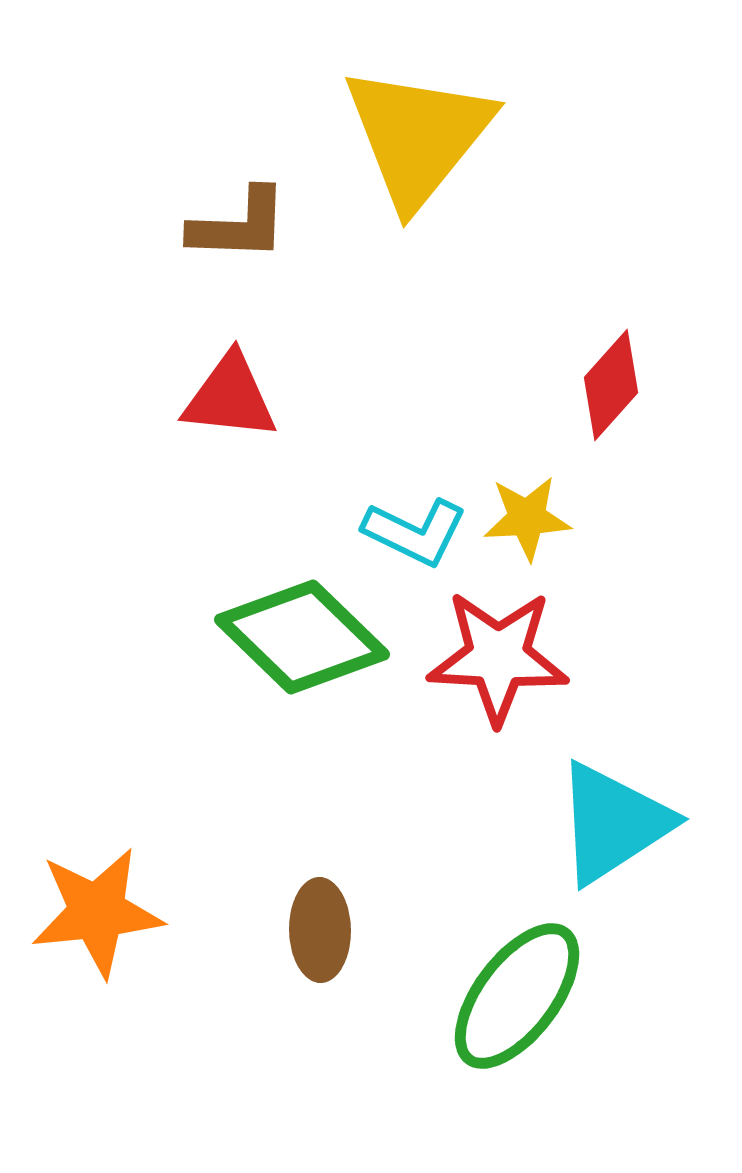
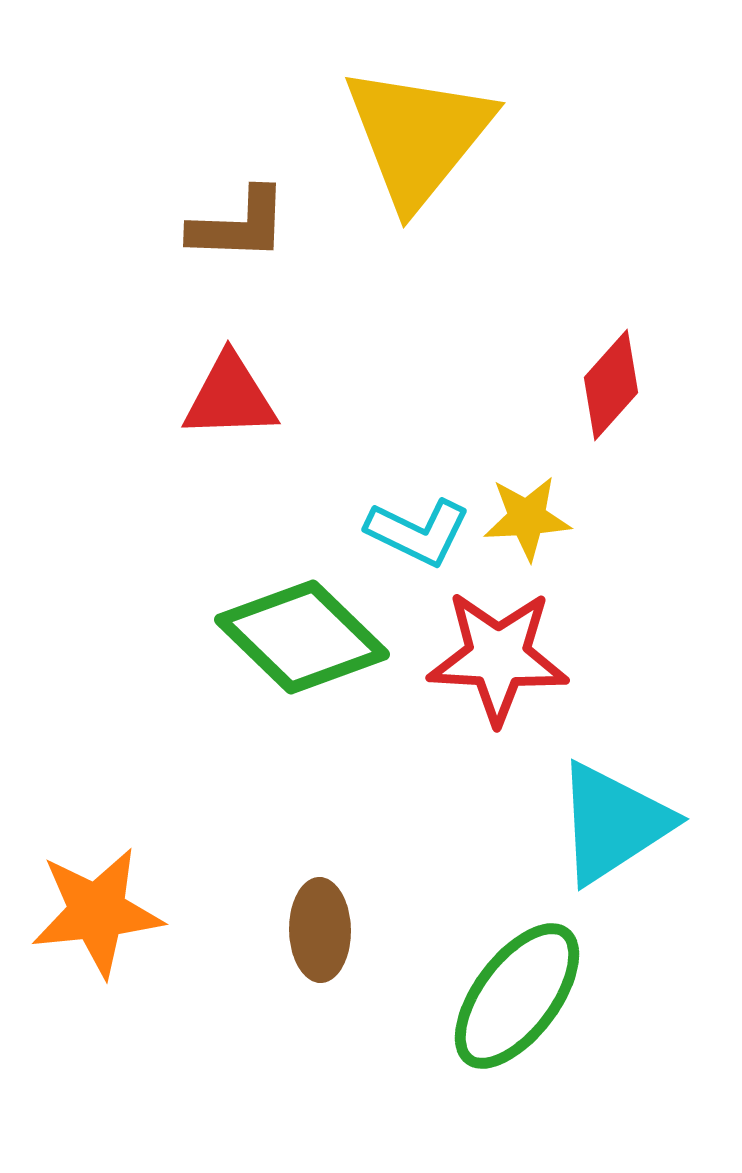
red triangle: rotated 8 degrees counterclockwise
cyan L-shape: moved 3 px right
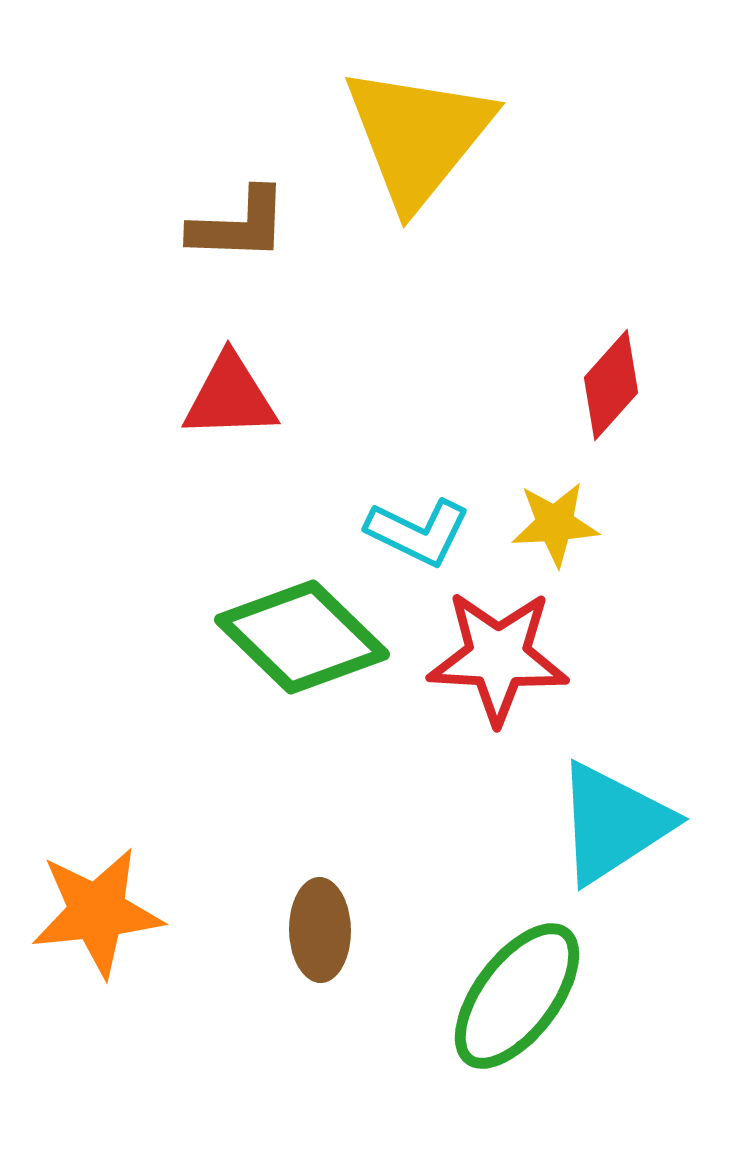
yellow star: moved 28 px right, 6 px down
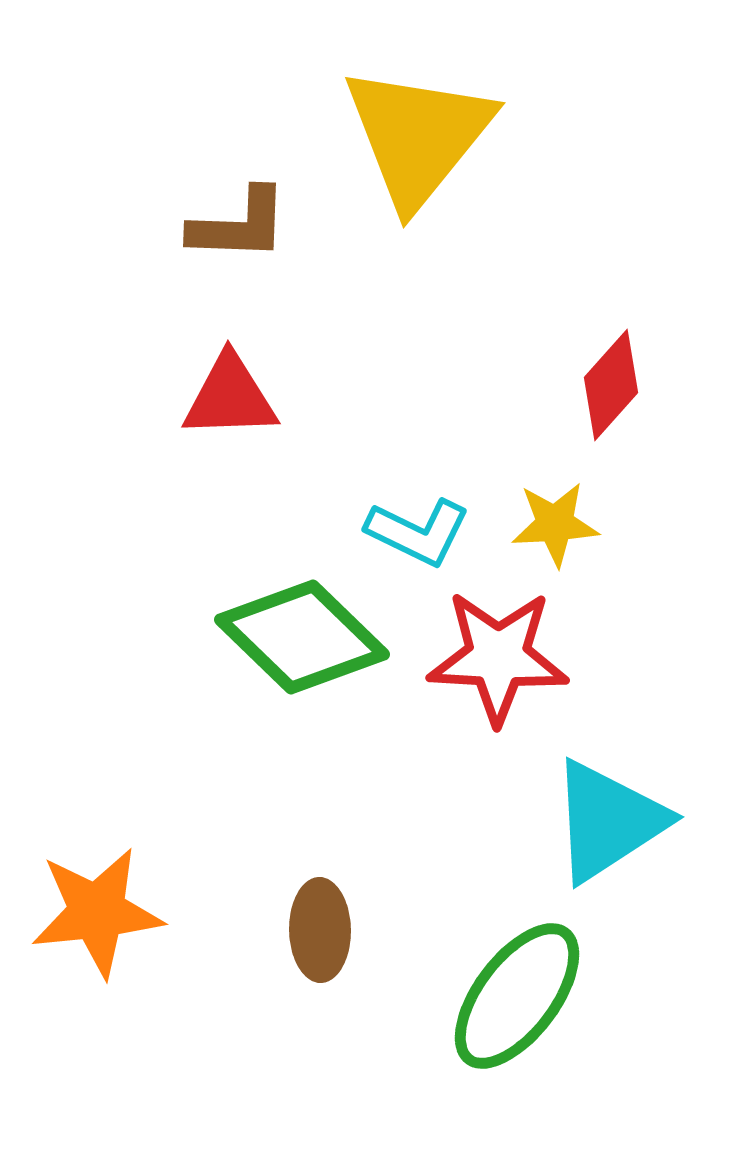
cyan triangle: moved 5 px left, 2 px up
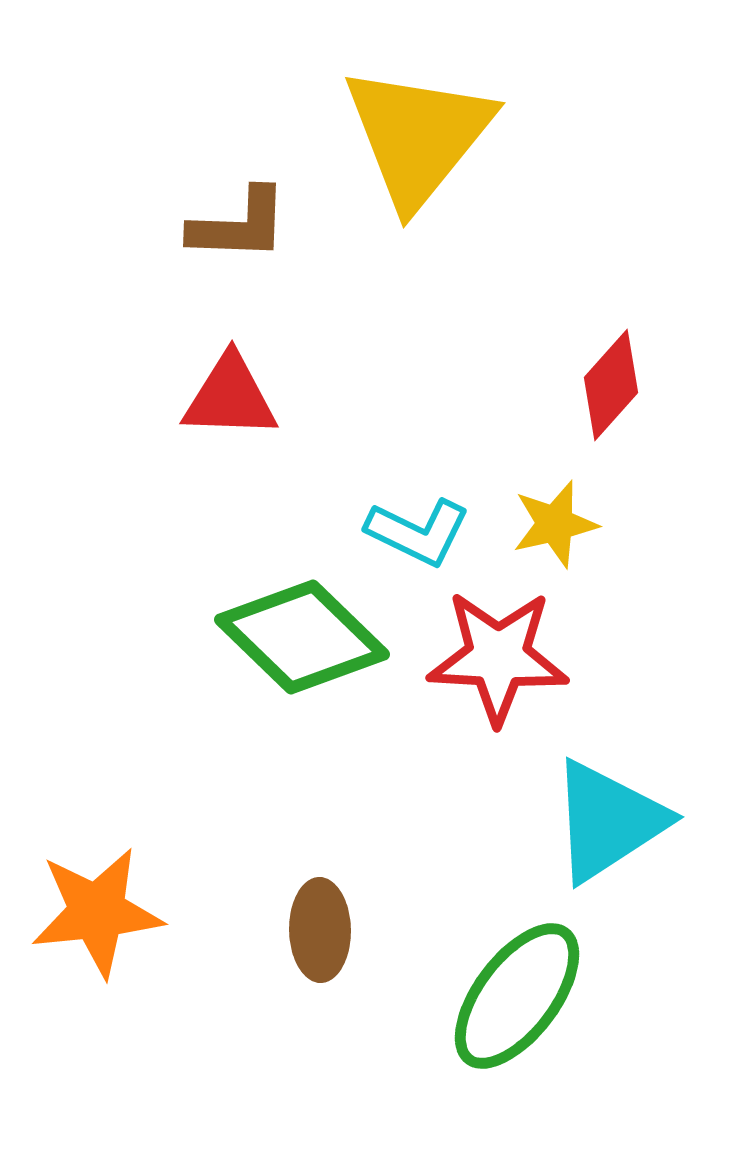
red triangle: rotated 4 degrees clockwise
yellow star: rotated 10 degrees counterclockwise
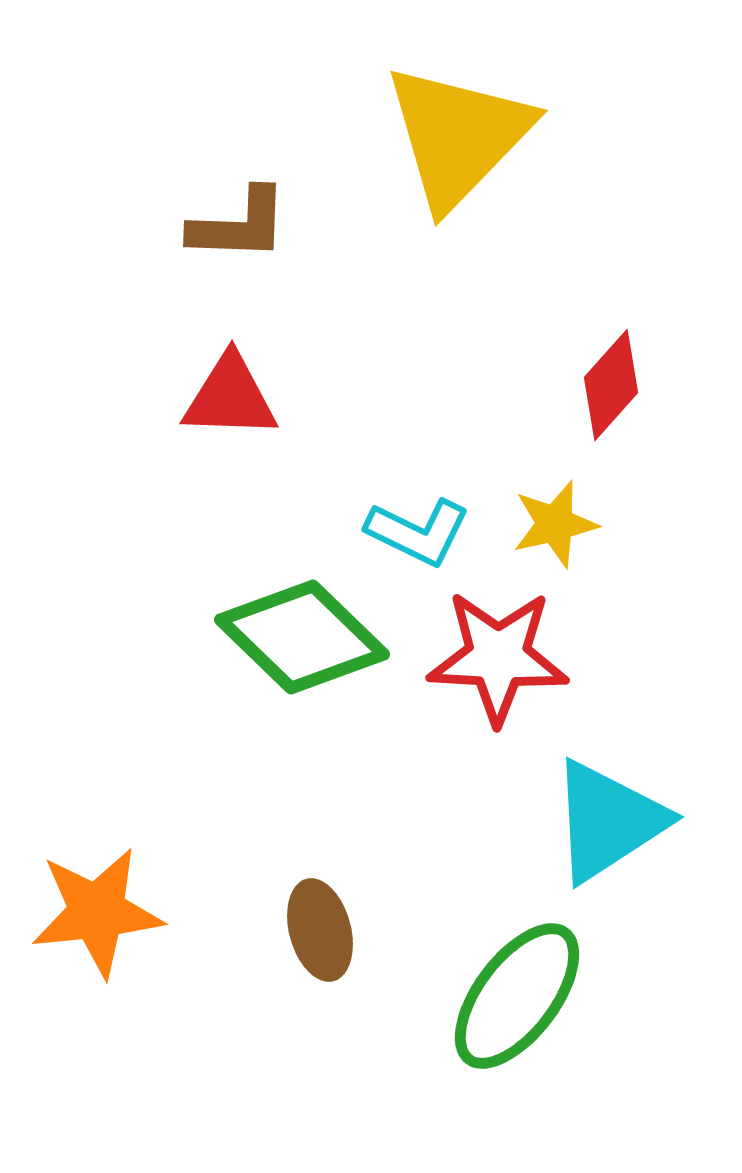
yellow triangle: moved 40 px right; rotated 5 degrees clockwise
brown ellipse: rotated 14 degrees counterclockwise
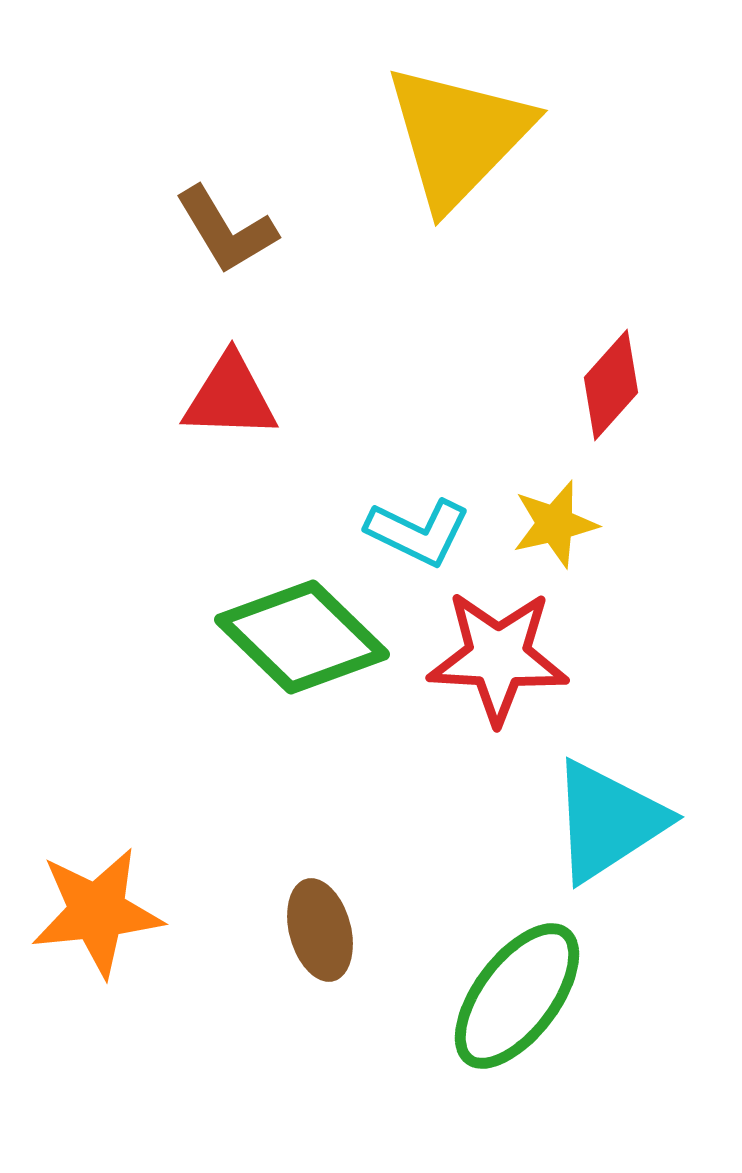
brown L-shape: moved 13 px left, 5 px down; rotated 57 degrees clockwise
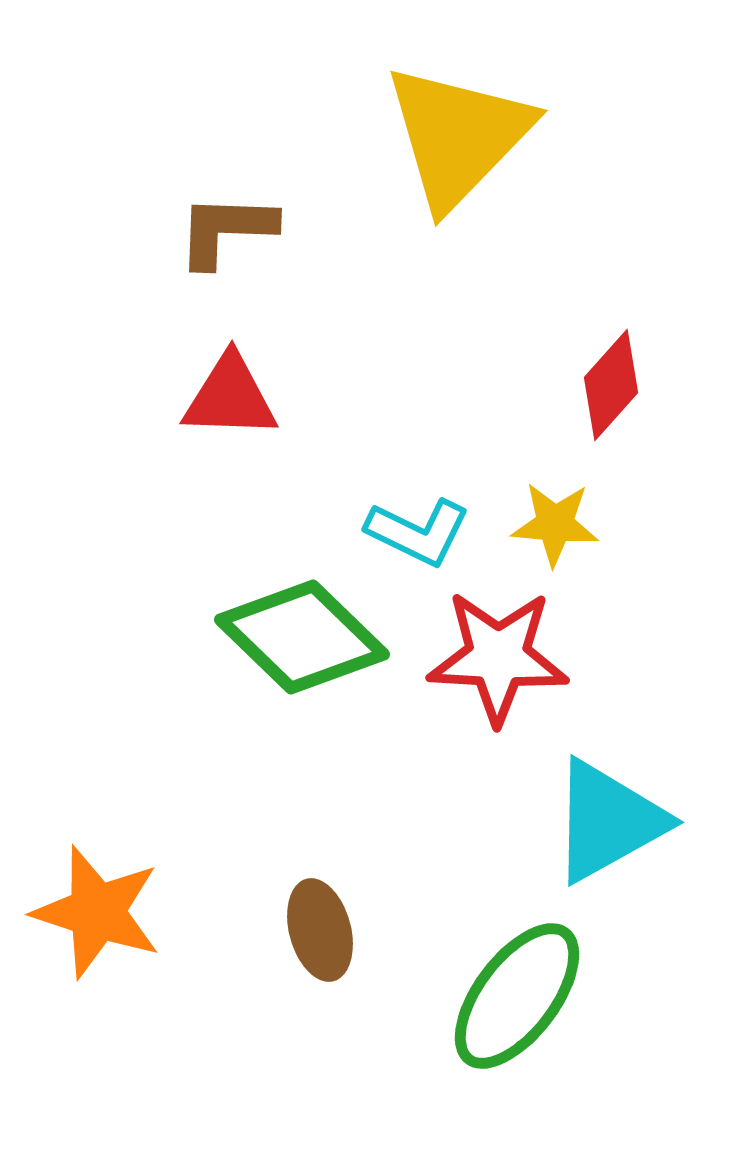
brown L-shape: rotated 123 degrees clockwise
yellow star: rotated 18 degrees clockwise
cyan triangle: rotated 4 degrees clockwise
orange star: rotated 24 degrees clockwise
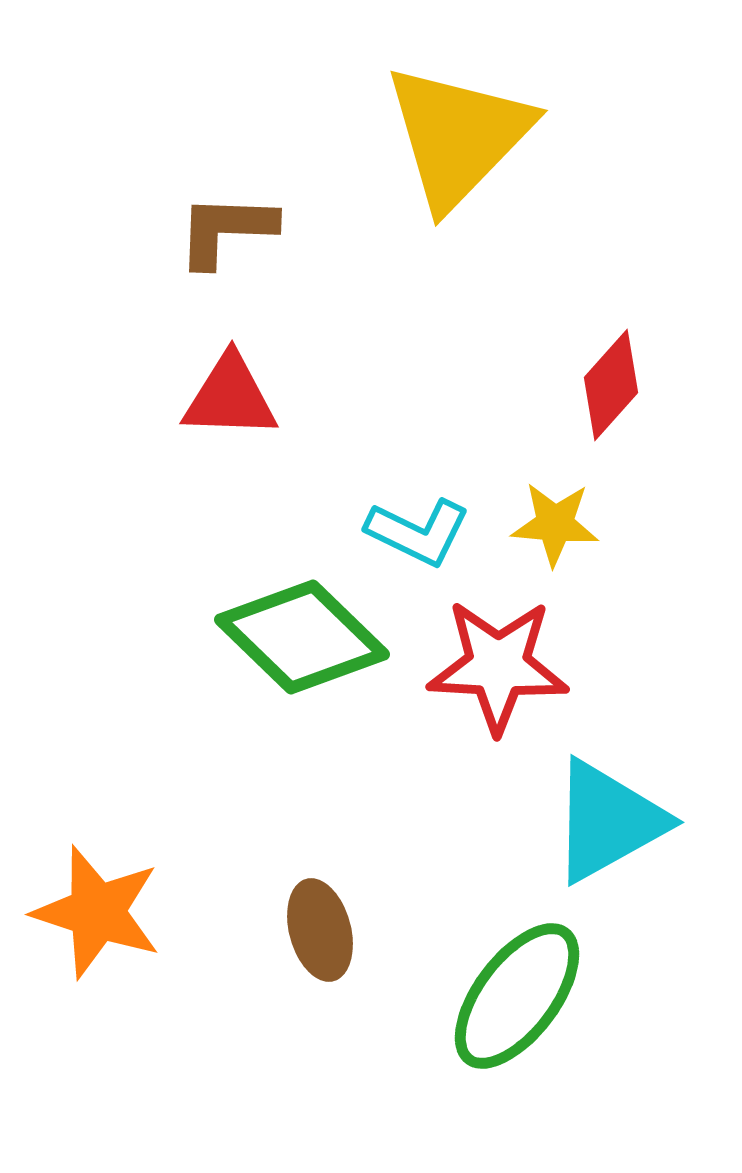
red star: moved 9 px down
